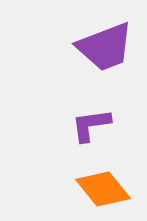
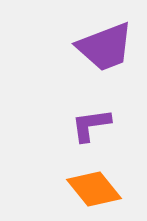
orange diamond: moved 9 px left
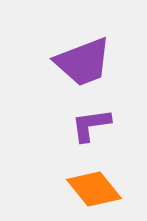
purple trapezoid: moved 22 px left, 15 px down
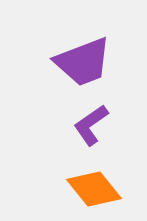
purple L-shape: rotated 27 degrees counterclockwise
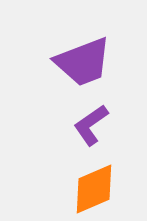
orange diamond: rotated 74 degrees counterclockwise
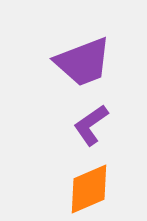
orange diamond: moved 5 px left
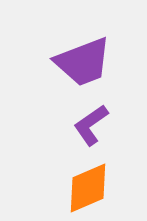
orange diamond: moved 1 px left, 1 px up
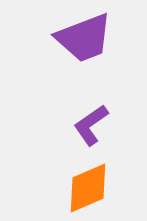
purple trapezoid: moved 1 px right, 24 px up
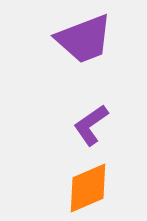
purple trapezoid: moved 1 px down
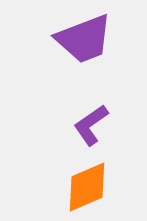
orange diamond: moved 1 px left, 1 px up
